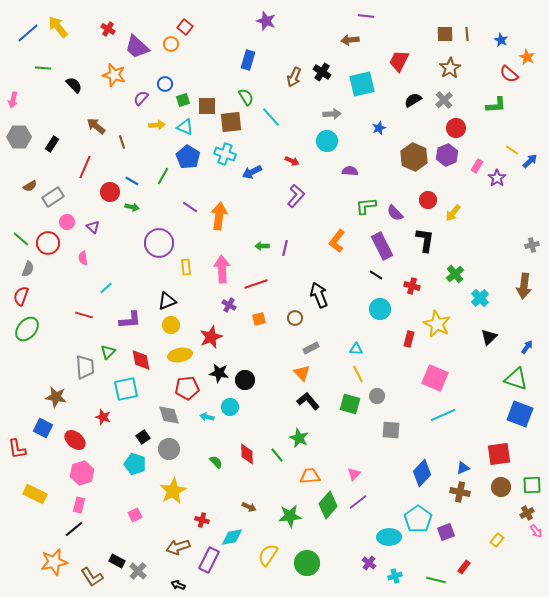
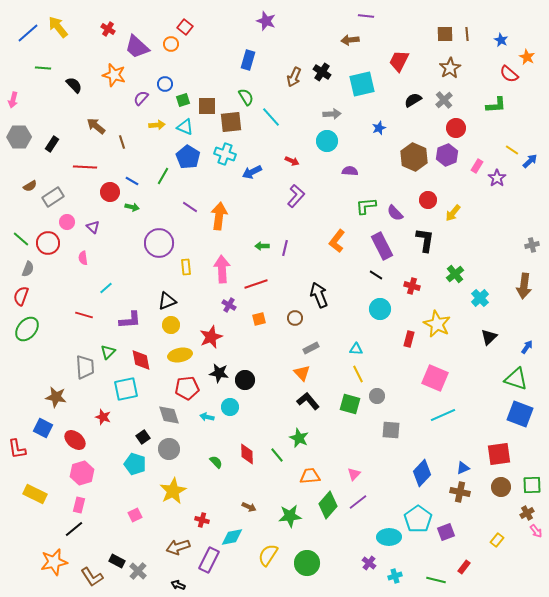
red line at (85, 167): rotated 70 degrees clockwise
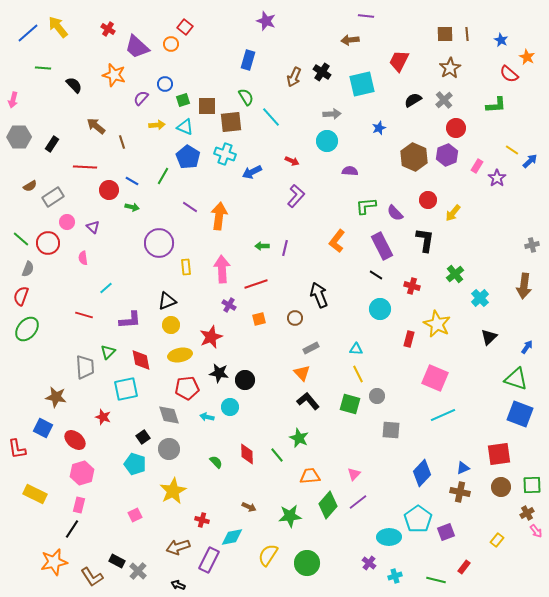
red circle at (110, 192): moved 1 px left, 2 px up
black line at (74, 529): moved 2 px left; rotated 18 degrees counterclockwise
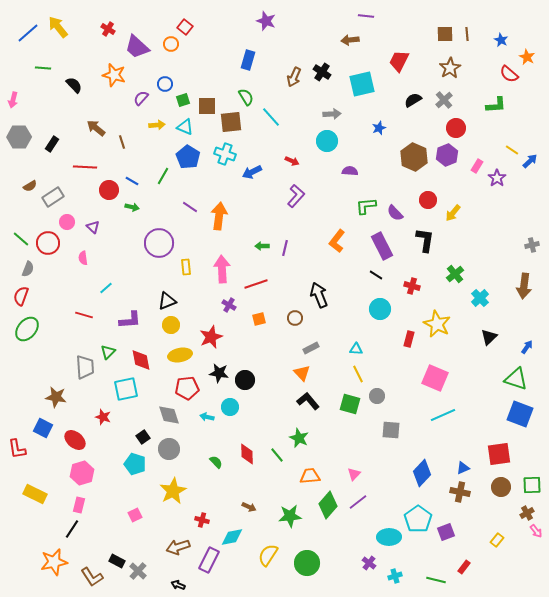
brown arrow at (96, 126): moved 2 px down
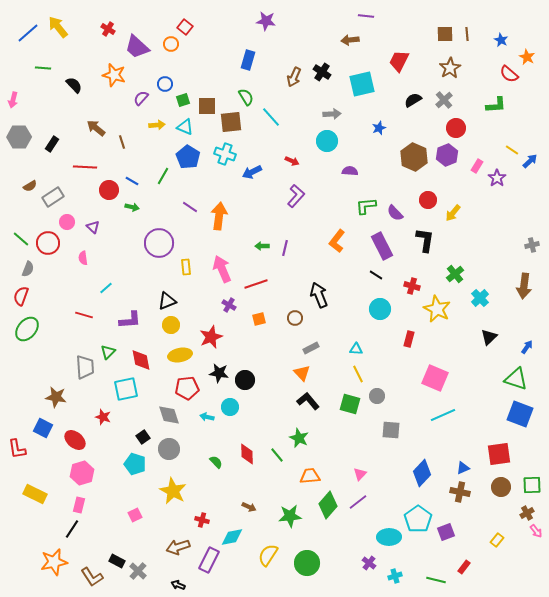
purple star at (266, 21): rotated 12 degrees counterclockwise
pink arrow at (222, 269): rotated 20 degrees counterclockwise
yellow star at (437, 324): moved 15 px up
pink triangle at (354, 474): moved 6 px right
yellow star at (173, 491): rotated 16 degrees counterclockwise
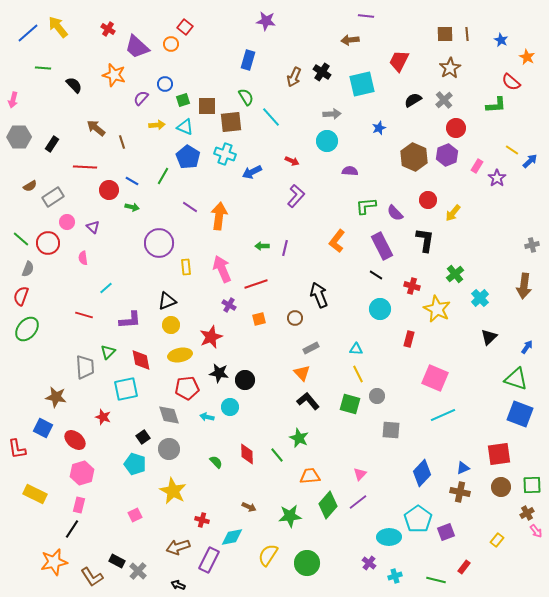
red semicircle at (509, 74): moved 2 px right, 8 px down
